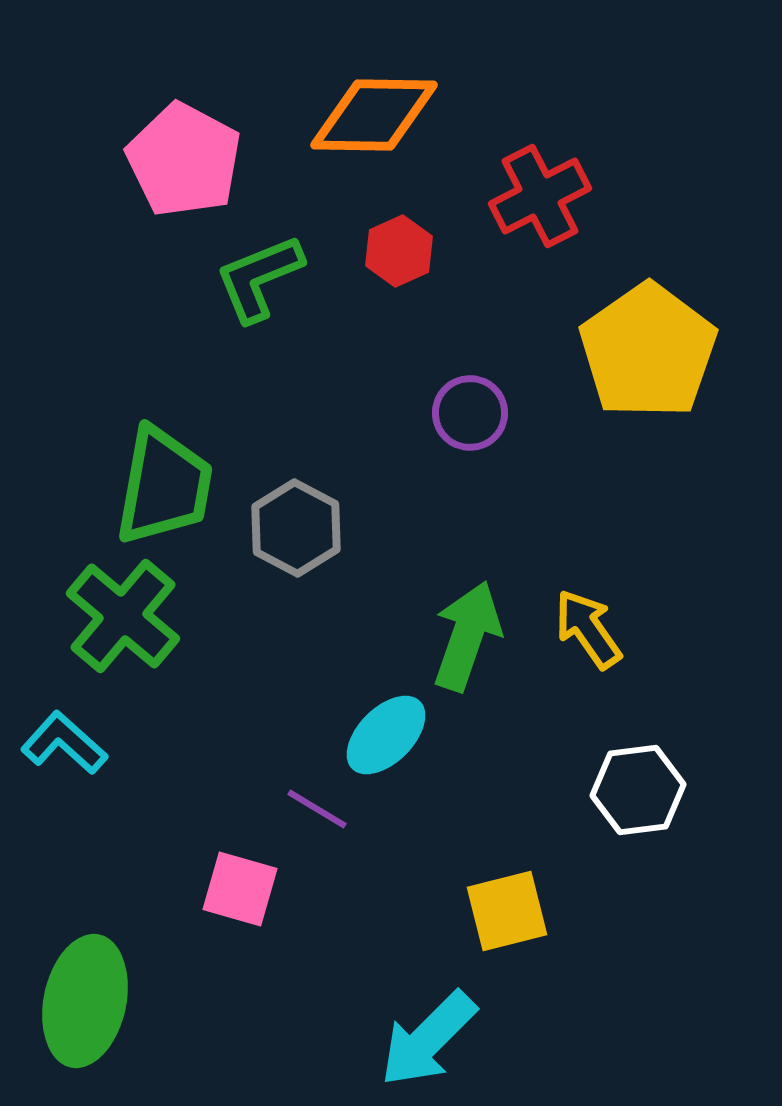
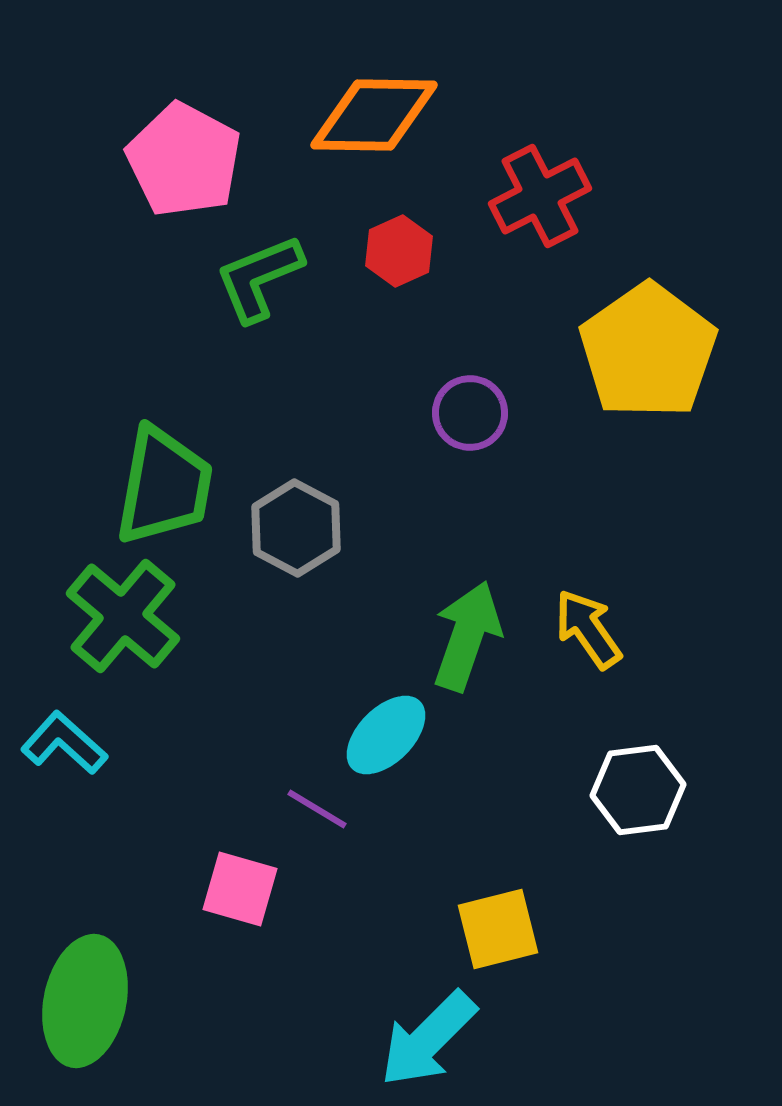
yellow square: moved 9 px left, 18 px down
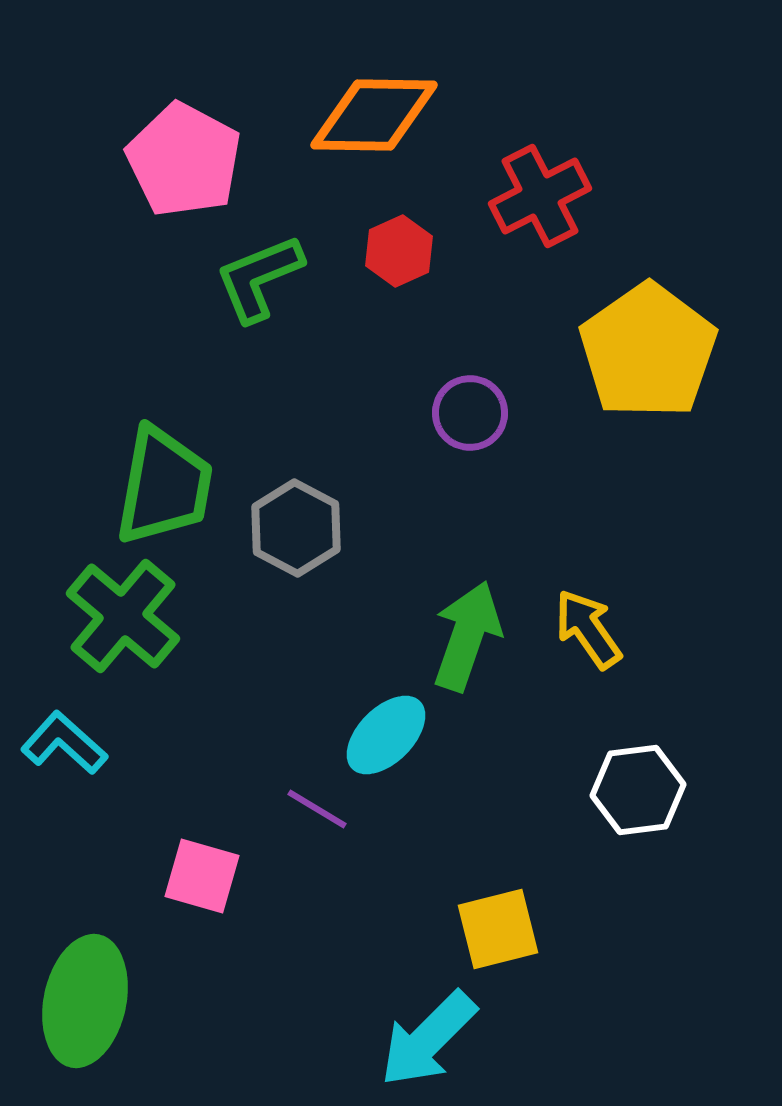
pink square: moved 38 px left, 13 px up
